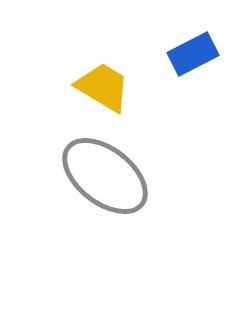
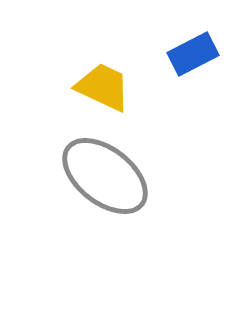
yellow trapezoid: rotated 6 degrees counterclockwise
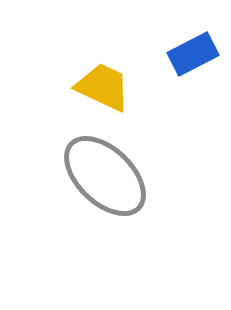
gray ellipse: rotated 6 degrees clockwise
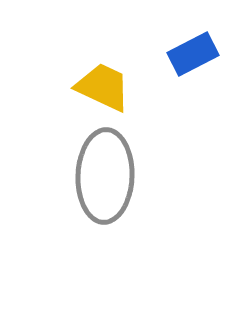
gray ellipse: rotated 48 degrees clockwise
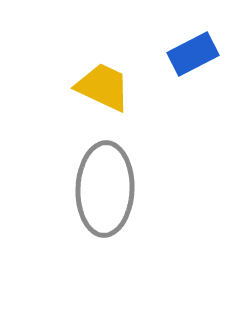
gray ellipse: moved 13 px down
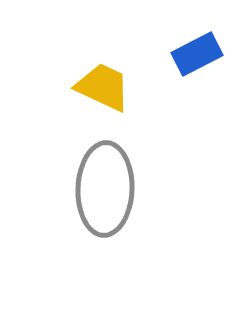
blue rectangle: moved 4 px right
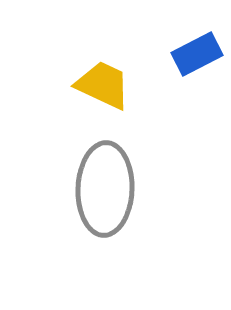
yellow trapezoid: moved 2 px up
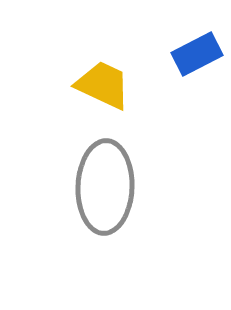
gray ellipse: moved 2 px up
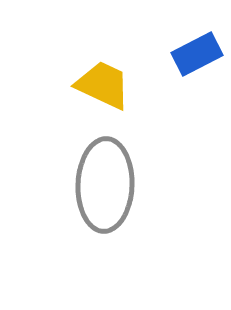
gray ellipse: moved 2 px up
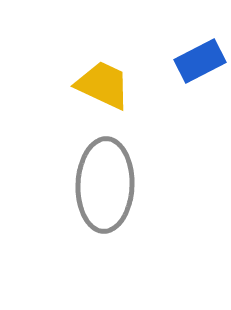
blue rectangle: moved 3 px right, 7 px down
